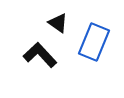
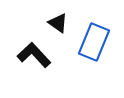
black L-shape: moved 6 px left
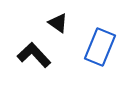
blue rectangle: moved 6 px right, 5 px down
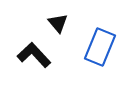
black triangle: rotated 15 degrees clockwise
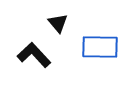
blue rectangle: rotated 69 degrees clockwise
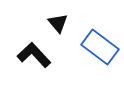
blue rectangle: rotated 36 degrees clockwise
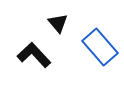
blue rectangle: rotated 12 degrees clockwise
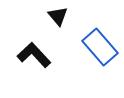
black triangle: moved 7 px up
